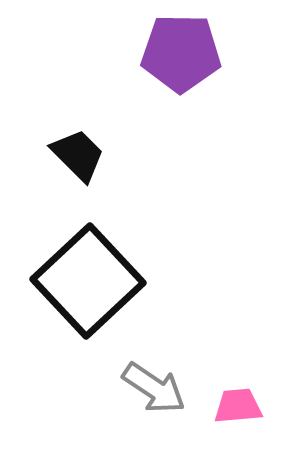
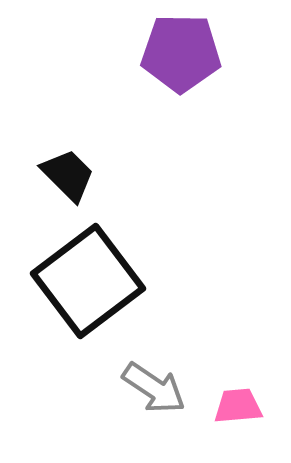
black trapezoid: moved 10 px left, 20 px down
black square: rotated 6 degrees clockwise
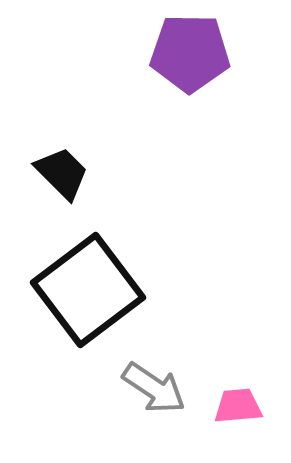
purple pentagon: moved 9 px right
black trapezoid: moved 6 px left, 2 px up
black square: moved 9 px down
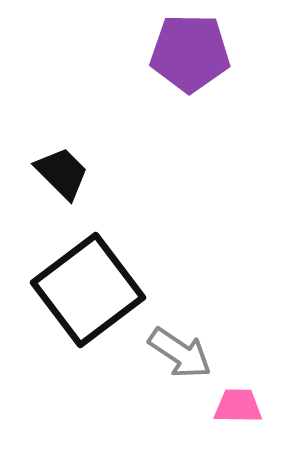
gray arrow: moved 26 px right, 35 px up
pink trapezoid: rotated 6 degrees clockwise
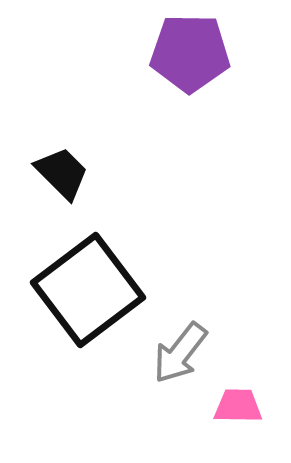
gray arrow: rotated 94 degrees clockwise
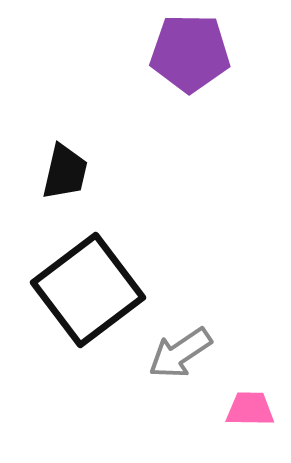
black trapezoid: moved 3 px right, 1 px up; rotated 58 degrees clockwise
gray arrow: rotated 18 degrees clockwise
pink trapezoid: moved 12 px right, 3 px down
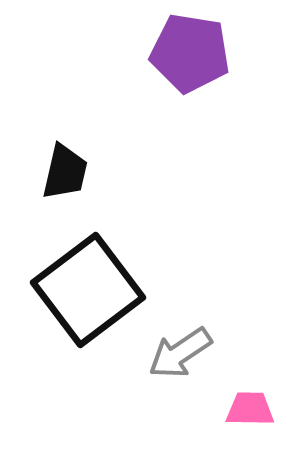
purple pentagon: rotated 8 degrees clockwise
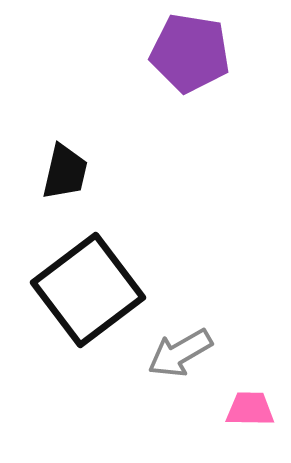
gray arrow: rotated 4 degrees clockwise
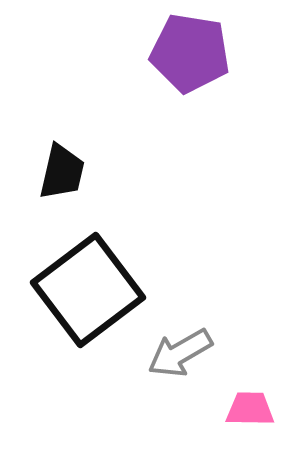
black trapezoid: moved 3 px left
